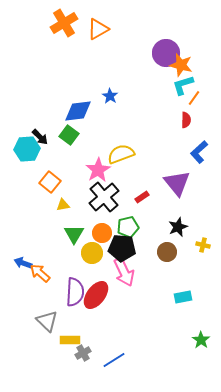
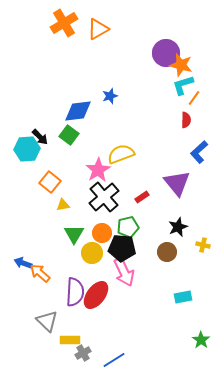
blue star: rotated 21 degrees clockwise
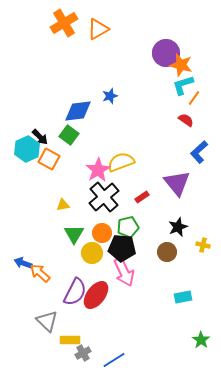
red semicircle: rotated 56 degrees counterclockwise
cyan hexagon: rotated 20 degrees counterclockwise
yellow semicircle: moved 8 px down
orange square: moved 1 px left, 23 px up; rotated 10 degrees counterclockwise
purple semicircle: rotated 24 degrees clockwise
